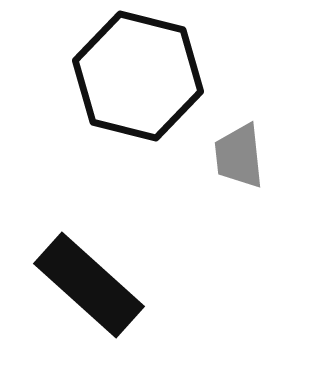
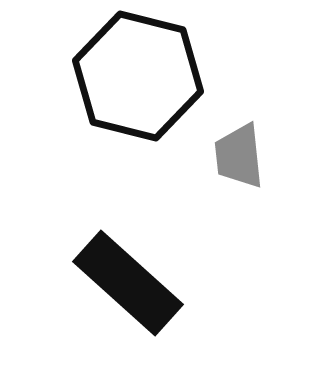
black rectangle: moved 39 px right, 2 px up
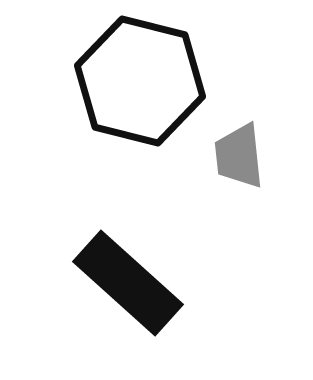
black hexagon: moved 2 px right, 5 px down
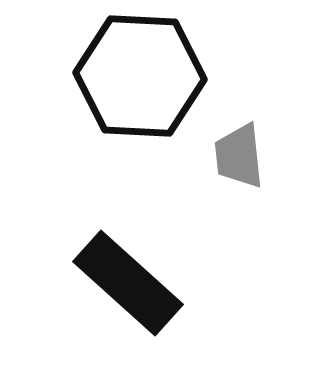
black hexagon: moved 5 px up; rotated 11 degrees counterclockwise
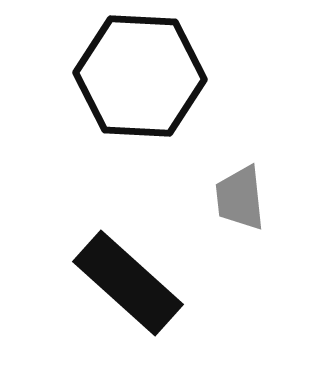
gray trapezoid: moved 1 px right, 42 px down
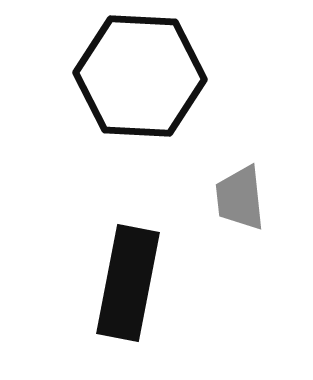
black rectangle: rotated 59 degrees clockwise
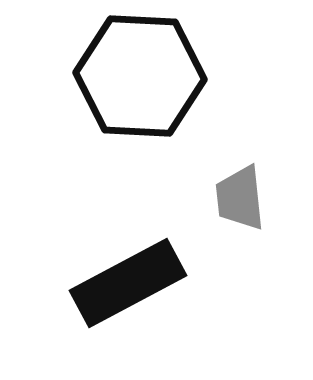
black rectangle: rotated 51 degrees clockwise
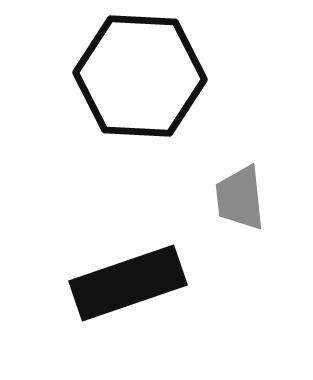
black rectangle: rotated 9 degrees clockwise
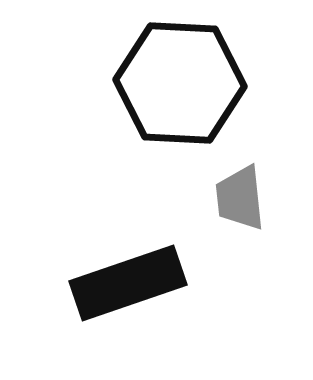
black hexagon: moved 40 px right, 7 px down
